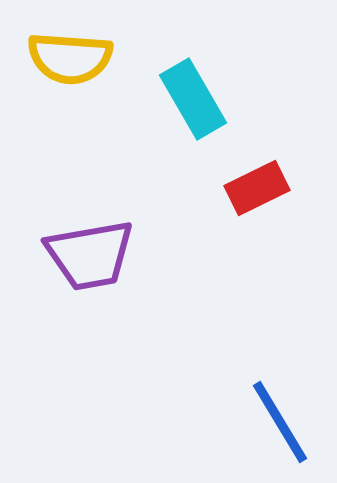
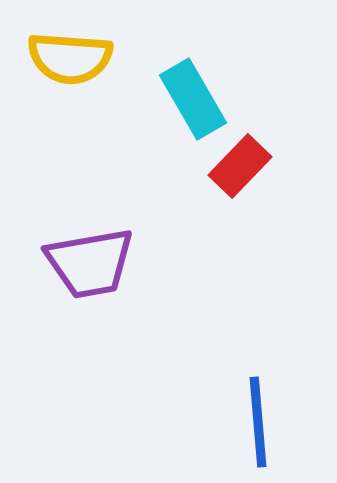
red rectangle: moved 17 px left, 22 px up; rotated 20 degrees counterclockwise
purple trapezoid: moved 8 px down
blue line: moved 22 px left; rotated 26 degrees clockwise
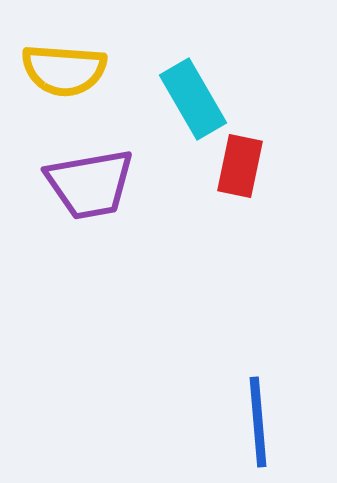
yellow semicircle: moved 6 px left, 12 px down
red rectangle: rotated 32 degrees counterclockwise
purple trapezoid: moved 79 px up
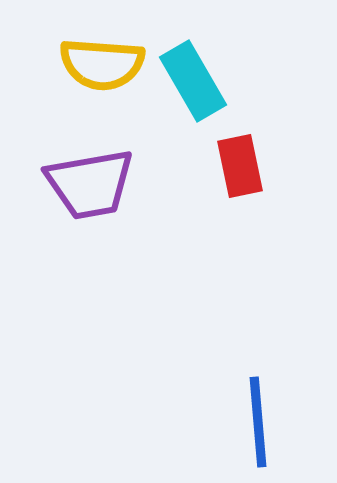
yellow semicircle: moved 38 px right, 6 px up
cyan rectangle: moved 18 px up
red rectangle: rotated 24 degrees counterclockwise
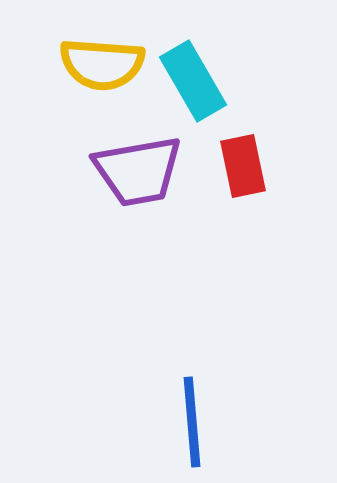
red rectangle: moved 3 px right
purple trapezoid: moved 48 px right, 13 px up
blue line: moved 66 px left
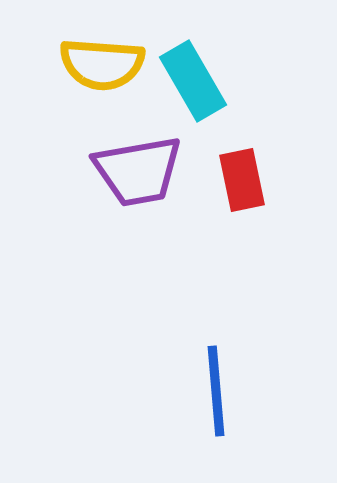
red rectangle: moved 1 px left, 14 px down
blue line: moved 24 px right, 31 px up
